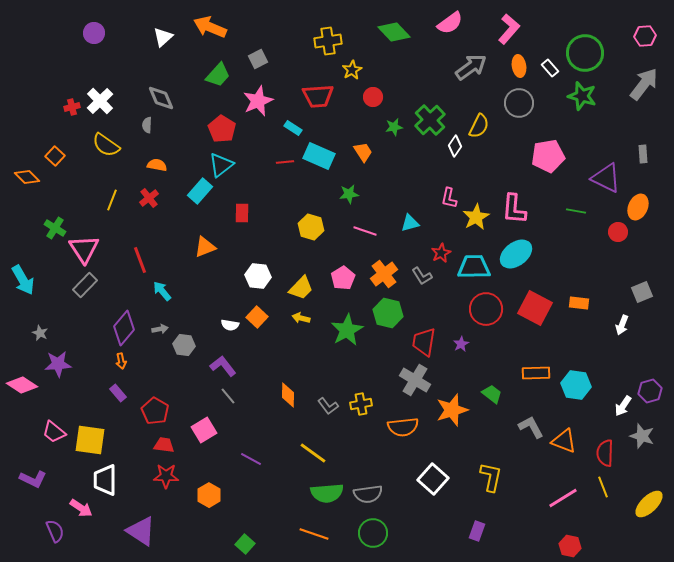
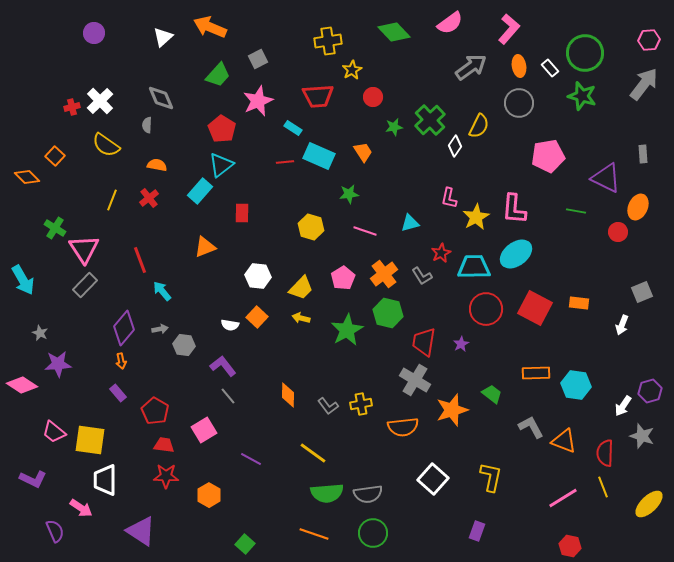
pink hexagon at (645, 36): moved 4 px right, 4 px down
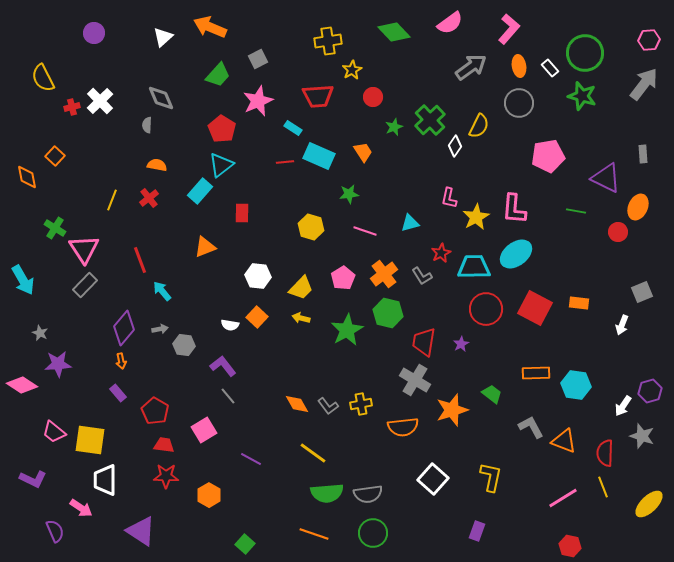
green star at (394, 127): rotated 12 degrees counterclockwise
yellow semicircle at (106, 145): moved 63 px left, 67 px up; rotated 28 degrees clockwise
orange diamond at (27, 177): rotated 35 degrees clockwise
orange diamond at (288, 395): moved 9 px right, 9 px down; rotated 30 degrees counterclockwise
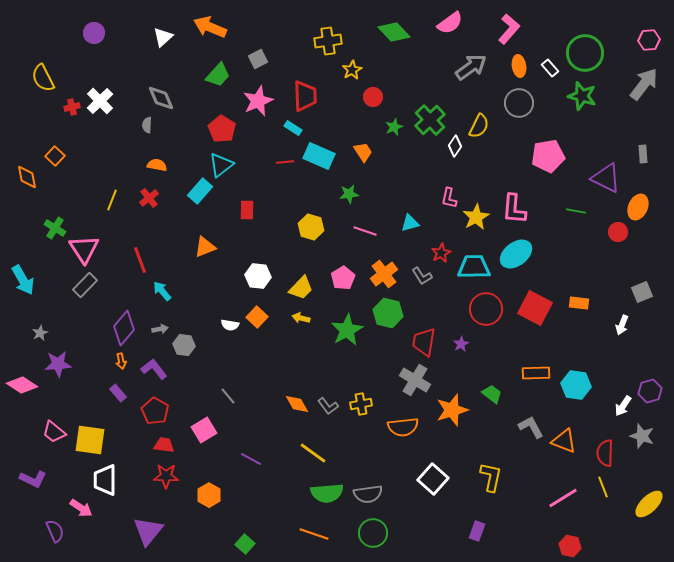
red trapezoid at (318, 96): moved 13 px left; rotated 88 degrees counterclockwise
red rectangle at (242, 213): moved 5 px right, 3 px up
gray star at (40, 333): rotated 21 degrees clockwise
purple L-shape at (223, 366): moved 69 px left, 3 px down
purple triangle at (141, 531): moved 7 px right; rotated 36 degrees clockwise
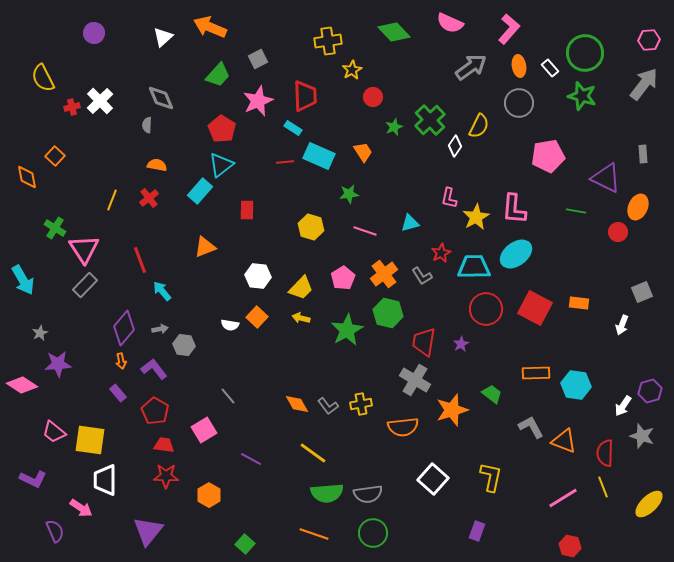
pink semicircle at (450, 23): rotated 60 degrees clockwise
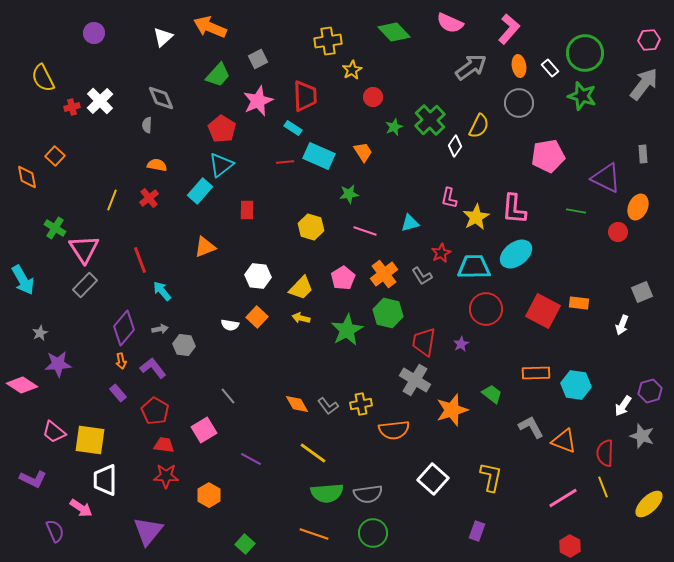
red square at (535, 308): moved 8 px right, 3 px down
purple L-shape at (154, 369): moved 1 px left, 1 px up
orange semicircle at (403, 427): moved 9 px left, 3 px down
red hexagon at (570, 546): rotated 15 degrees clockwise
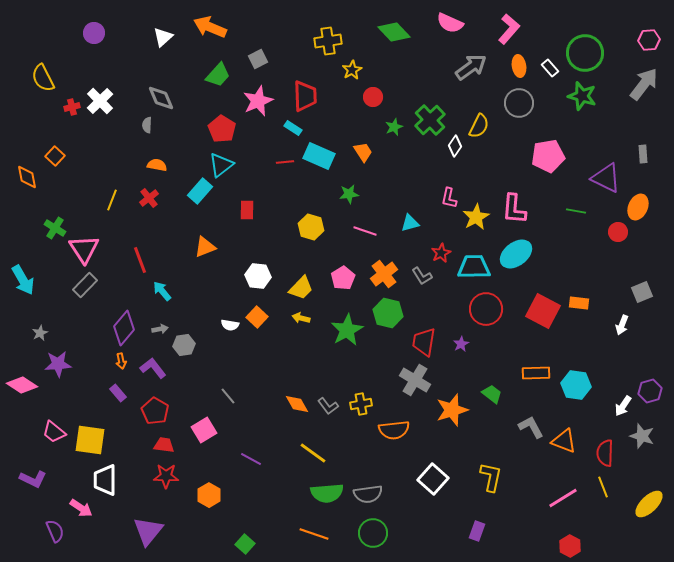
gray hexagon at (184, 345): rotated 15 degrees counterclockwise
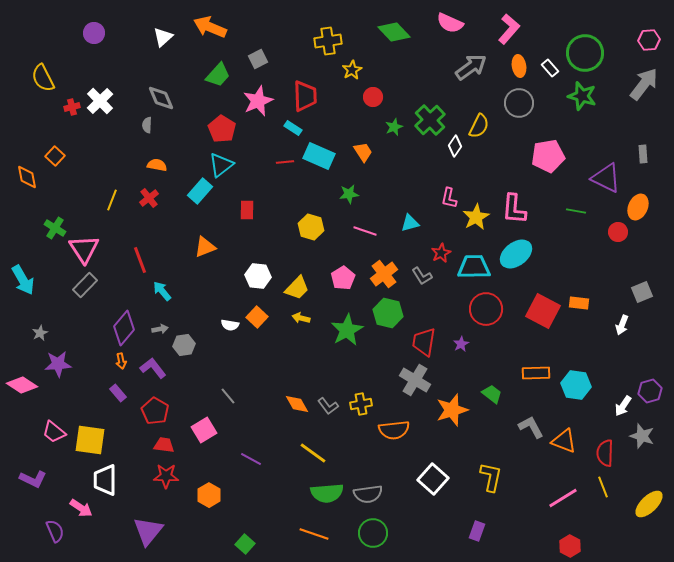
yellow trapezoid at (301, 288): moved 4 px left
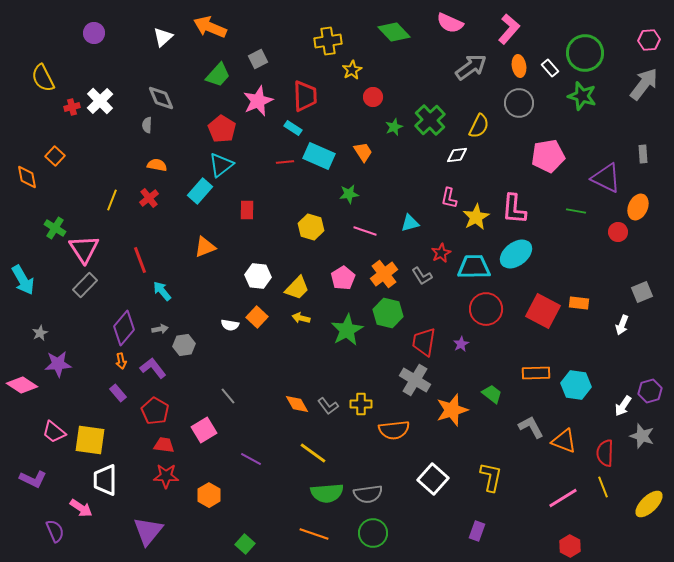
white diamond at (455, 146): moved 2 px right, 9 px down; rotated 50 degrees clockwise
yellow cross at (361, 404): rotated 10 degrees clockwise
